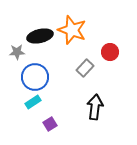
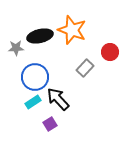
gray star: moved 1 px left, 4 px up
black arrow: moved 37 px left, 8 px up; rotated 50 degrees counterclockwise
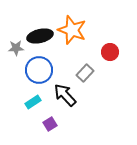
gray rectangle: moved 5 px down
blue circle: moved 4 px right, 7 px up
black arrow: moved 7 px right, 4 px up
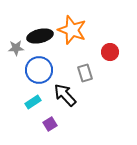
gray rectangle: rotated 60 degrees counterclockwise
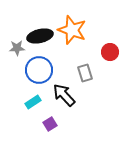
gray star: moved 1 px right
black arrow: moved 1 px left
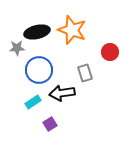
black ellipse: moved 3 px left, 4 px up
black arrow: moved 2 px left, 2 px up; rotated 55 degrees counterclockwise
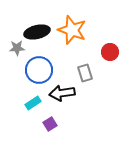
cyan rectangle: moved 1 px down
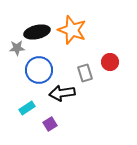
red circle: moved 10 px down
cyan rectangle: moved 6 px left, 5 px down
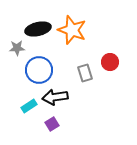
black ellipse: moved 1 px right, 3 px up
black arrow: moved 7 px left, 4 px down
cyan rectangle: moved 2 px right, 2 px up
purple square: moved 2 px right
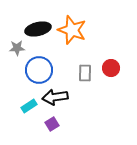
red circle: moved 1 px right, 6 px down
gray rectangle: rotated 18 degrees clockwise
